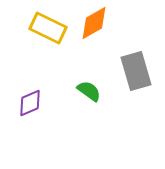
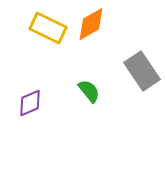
orange diamond: moved 3 px left, 1 px down
gray rectangle: moved 6 px right; rotated 18 degrees counterclockwise
green semicircle: rotated 15 degrees clockwise
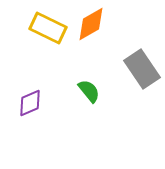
gray rectangle: moved 2 px up
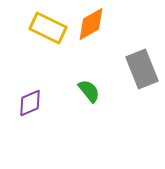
gray rectangle: rotated 12 degrees clockwise
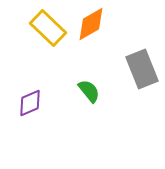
yellow rectangle: rotated 18 degrees clockwise
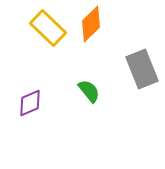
orange diamond: rotated 15 degrees counterclockwise
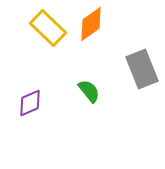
orange diamond: rotated 9 degrees clockwise
